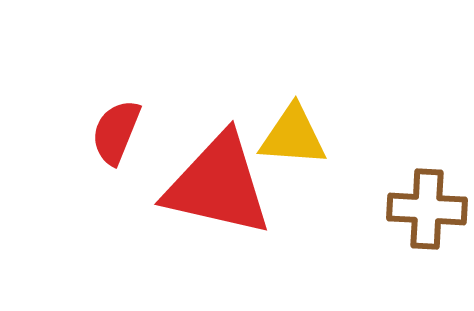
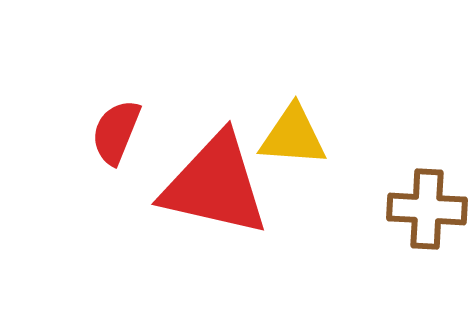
red triangle: moved 3 px left
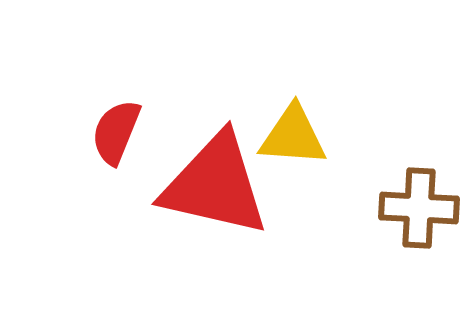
brown cross: moved 8 px left, 1 px up
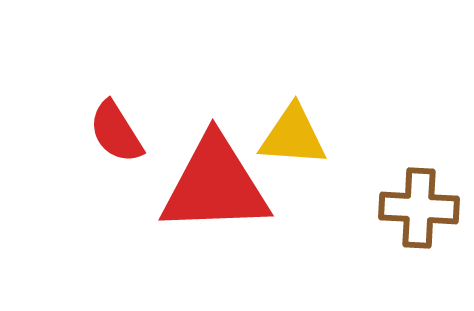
red semicircle: rotated 54 degrees counterclockwise
red triangle: rotated 15 degrees counterclockwise
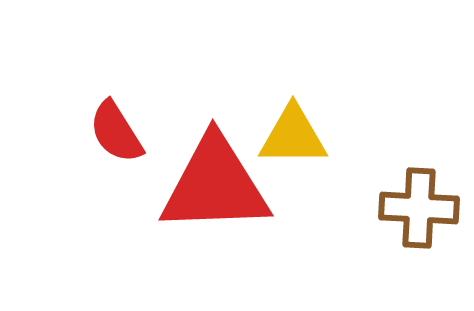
yellow triangle: rotated 4 degrees counterclockwise
